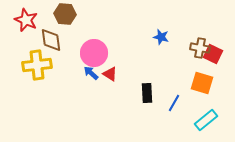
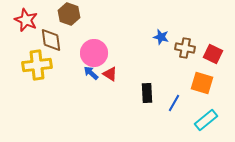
brown hexagon: moved 4 px right; rotated 15 degrees clockwise
brown cross: moved 15 px left
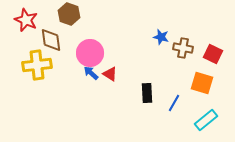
brown cross: moved 2 px left
pink circle: moved 4 px left
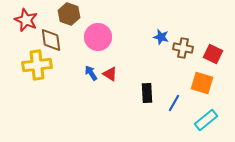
pink circle: moved 8 px right, 16 px up
blue arrow: rotated 14 degrees clockwise
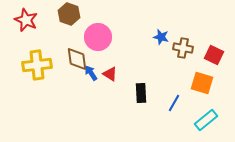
brown diamond: moved 26 px right, 19 px down
red square: moved 1 px right, 1 px down
black rectangle: moved 6 px left
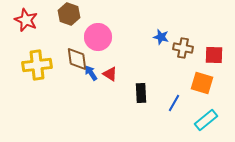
red square: rotated 24 degrees counterclockwise
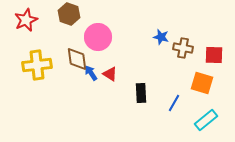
red star: rotated 25 degrees clockwise
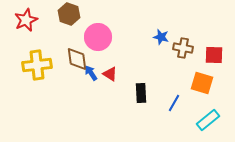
cyan rectangle: moved 2 px right
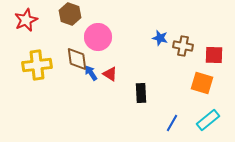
brown hexagon: moved 1 px right
blue star: moved 1 px left, 1 px down
brown cross: moved 2 px up
blue line: moved 2 px left, 20 px down
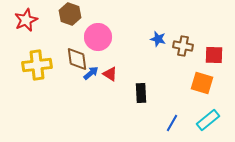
blue star: moved 2 px left, 1 px down
blue arrow: rotated 84 degrees clockwise
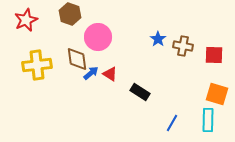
blue star: rotated 21 degrees clockwise
orange square: moved 15 px right, 11 px down
black rectangle: moved 1 px left, 1 px up; rotated 54 degrees counterclockwise
cyan rectangle: rotated 50 degrees counterclockwise
